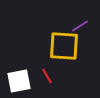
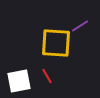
yellow square: moved 8 px left, 3 px up
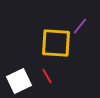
purple line: rotated 18 degrees counterclockwise
white square: rotated 15 degrees counterclockwise
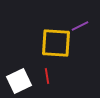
purple line: rotated 24 degrees clockwise
red line: rotated 21 degrees clockwise
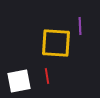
purple line: rotated 66 degrees counterclockwise
white square: rotated 15 degrees clockwise
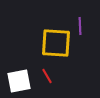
red line: rotated 21 degrees counterclockwise
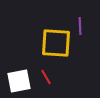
red line: moved 1 px left, 1 px down
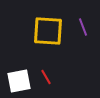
purple line: moved 3 px right, 1 px down; rotated 18 degrees counterclockwise
yellow square: moved 8 px left, 12 px up
